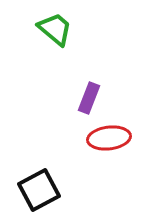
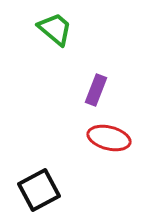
purple rectangle: moved 7 px right, 8 px up
red ellipse: rotated 21 degrees clockwise
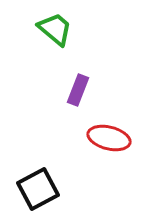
purple rectangle: moved 18 px left
black square: moved 1 px left, 1 px up
